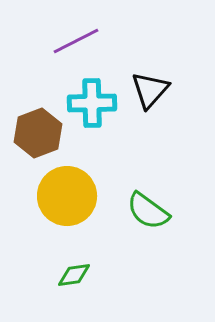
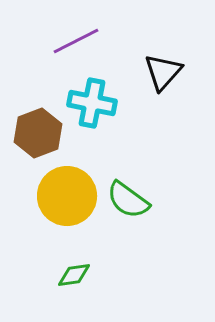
black triangle: moved 13 px right, 18 px up
cyan cross: rotated 12 degrees clockwise
green semicircle: moved 20 px left, 11 px up
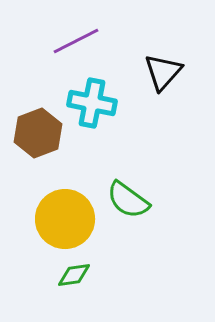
yellow circle: moved 2 px left, 23 px down
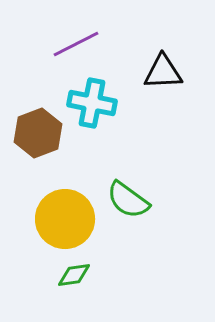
purple line: moved 3 px down
black triangle: rotated 45 degrees clockwise
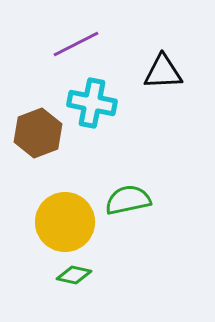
green semicircle: rotated 132 degrees clockwise
yellow circle: moved 3 px down
green diamond: rotated 20 degrees clockwise
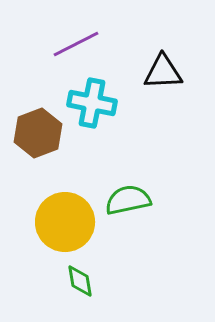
green diamond: moved 6 px right, 6 px down; rotated 68 degrees clockwise
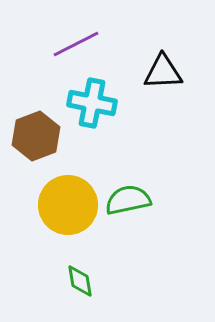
brown hexagon: moved 2 px left, 3 px down
yellow circle: moved 3 px right, 17 px up
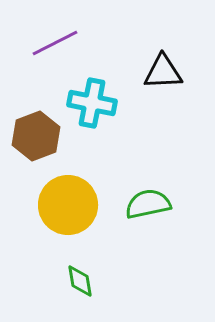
purple line: moved 21 px left, 1 px up
green semicircle: moved 20 px right, 4 px down
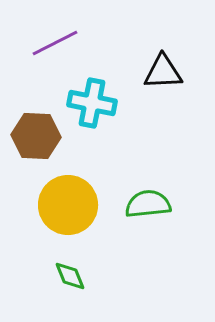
brown hexagon: rotated 24 degrees clockwise
green semicircle: rotated 6 degrees clockwise
green diamond: moved 10 px left, 5 px up; rotated 12 degrees counterclockwise
